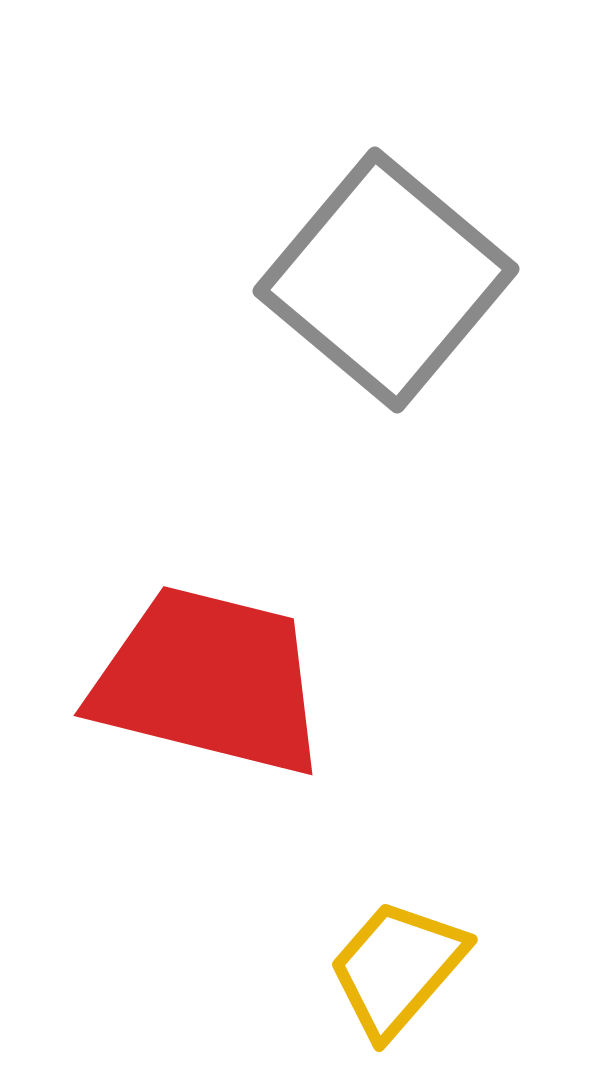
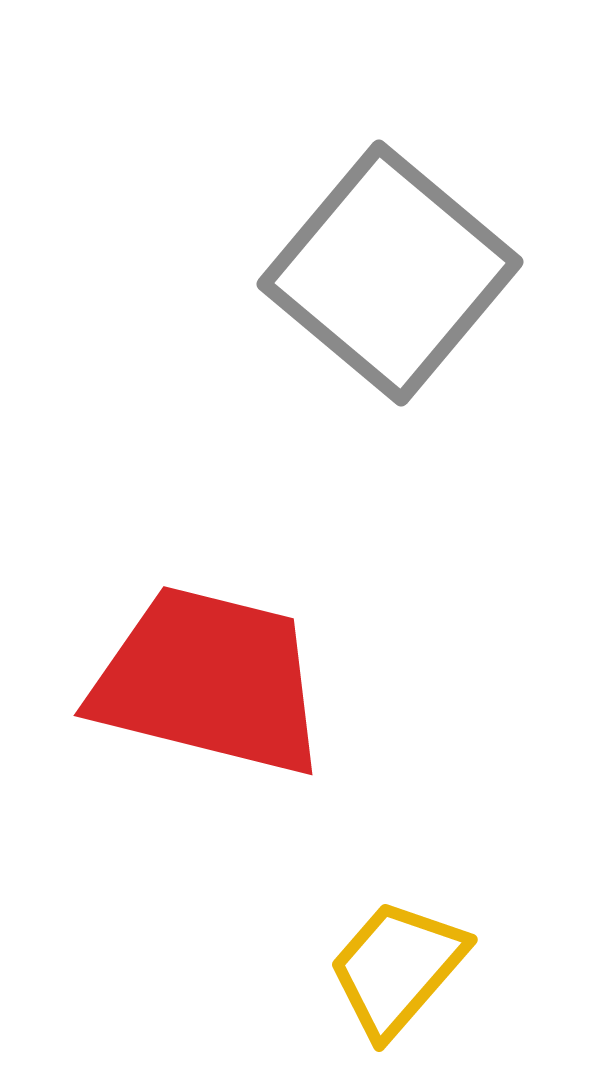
gray square: moved 4 px right, 7 px up
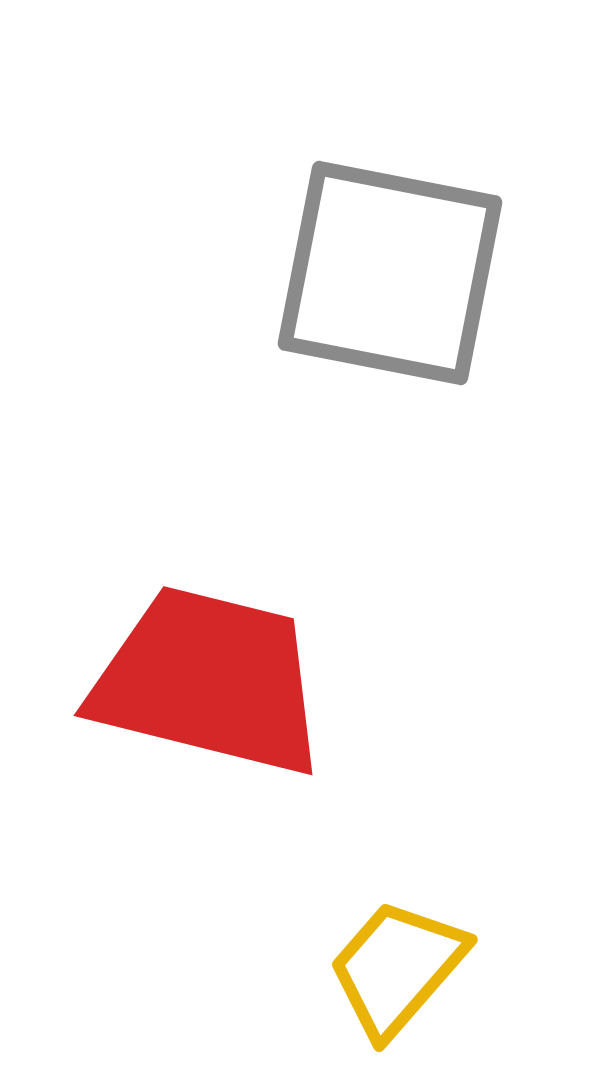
gray square: rotated 29 degrees counterclockwise
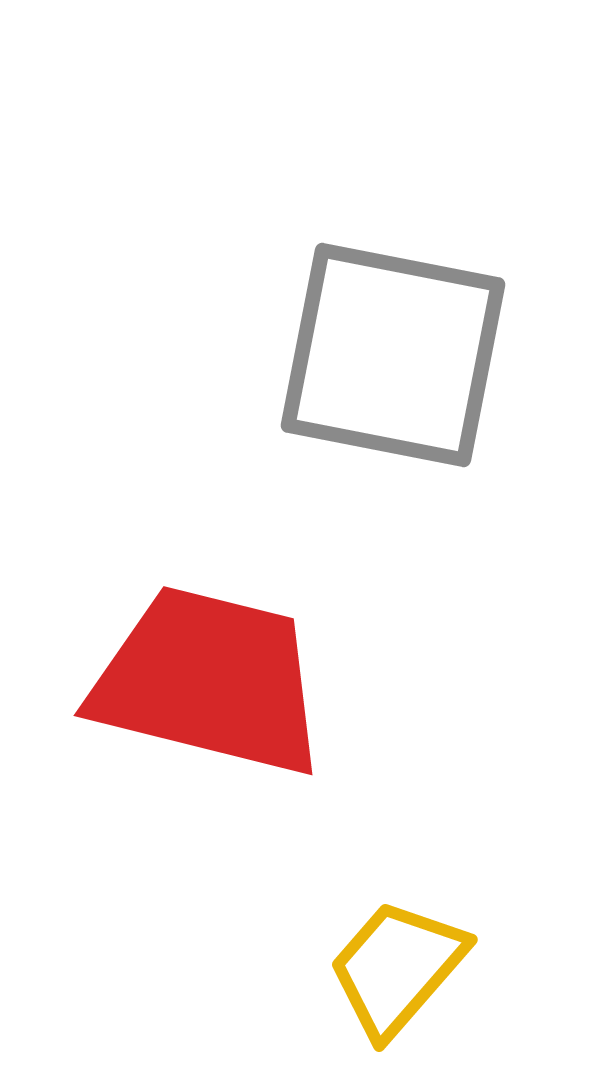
gray square: moved 3 px right, 82 px down
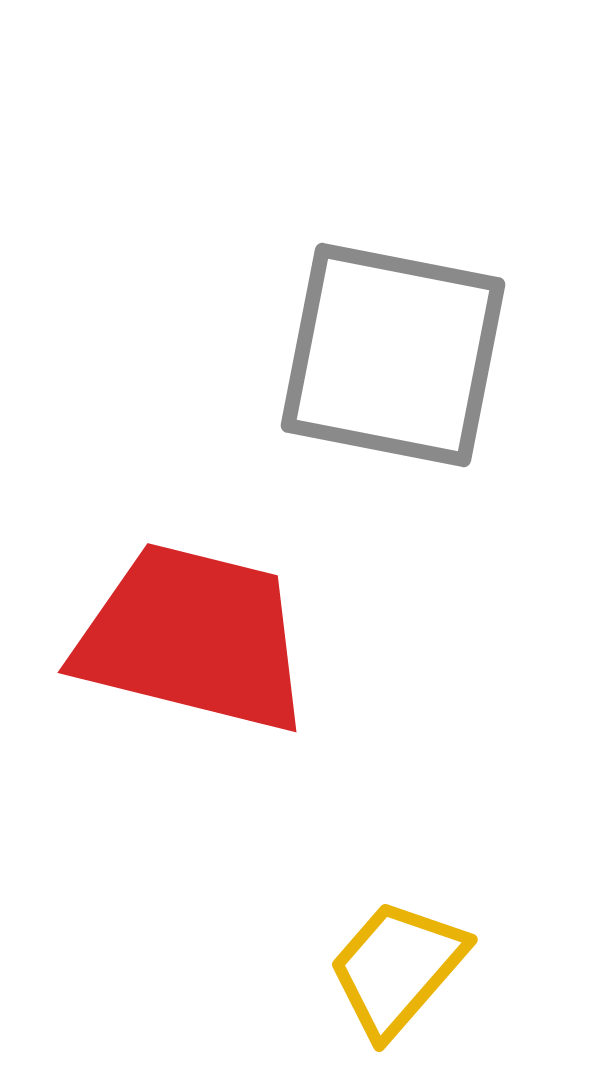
red trapezoid: moved 16 px left, 43 px up
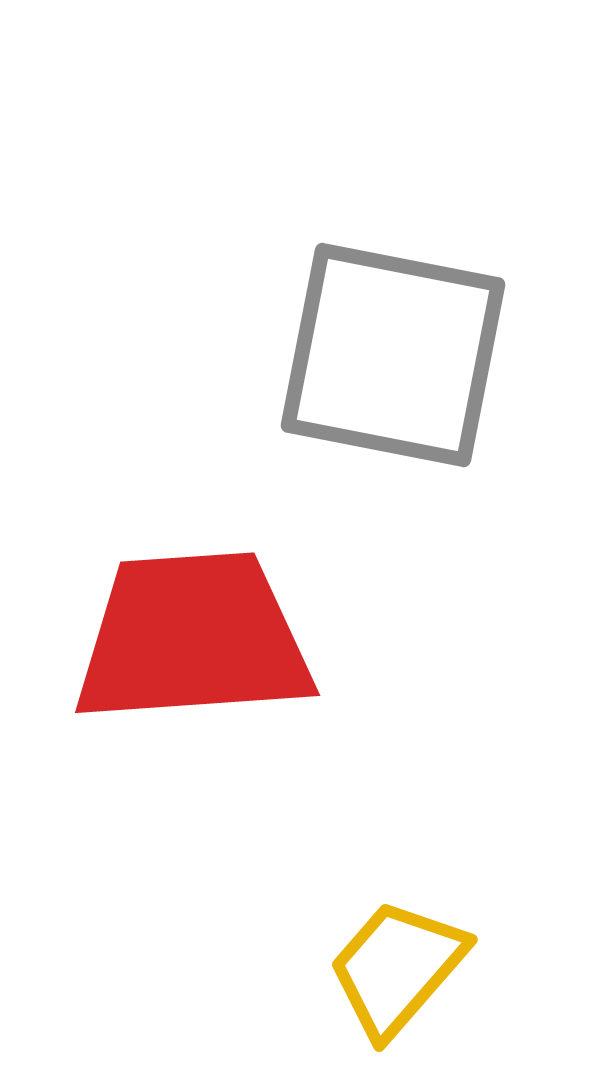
red trapezoid: rotated 18 degrees counterclockwise
